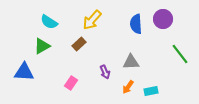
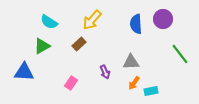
orange arrow: moved 6 px right, 4 px up
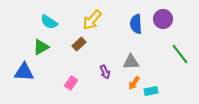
green triangle: moved 1 px left, 1 px down
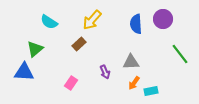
green triangle: moved 6 px left, 2 px down; rotated 12 degrees counterclockwise
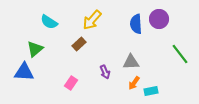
purple circle: moved 4 px left
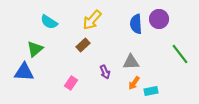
brown rectangle: moved 4 px right, 1 px down
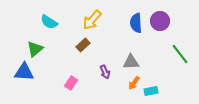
purple circle: moved 1 px right, 2 px down
blue semicircle: moved 1 px up
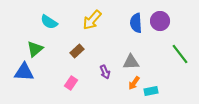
brown rectangle: moved 6 px left, 6 px down
